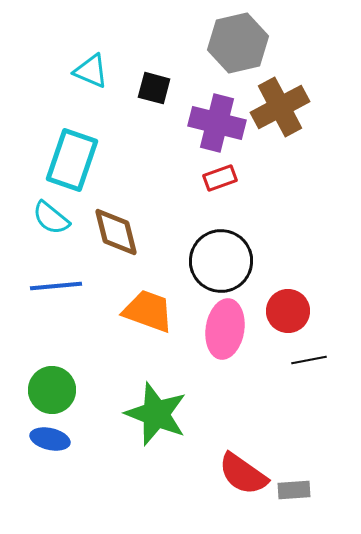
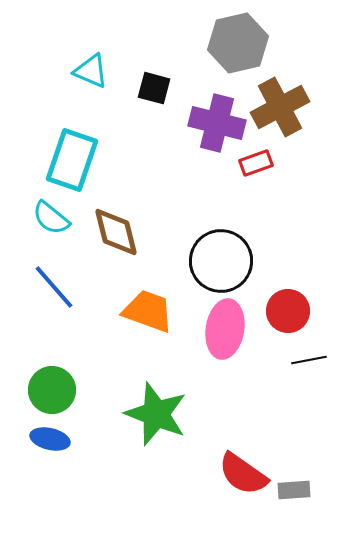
red rectangle: moved 36 px right, 15 px up
blue line: moved 2 px left, 1 px down; rotated 54 degrees clockwise
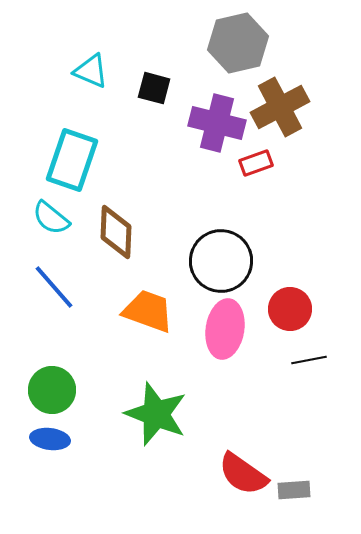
brown diamond: rotated 16 degrees clockwise
red circle: moved 2 px right, 2 px up
blue ellipse: rotated 6 degrees counterclockwise
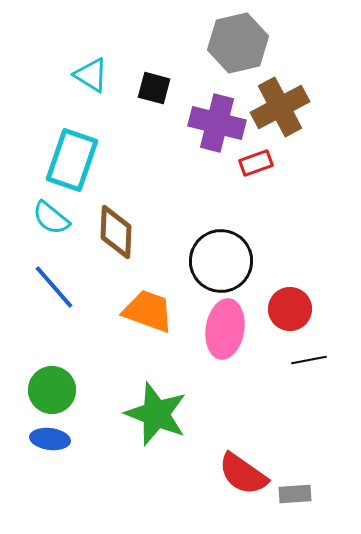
cyan triangle: moved 4 px down; rotated 9 degrees clockwise
gray rectangle: moved 1 px right, 4 px down
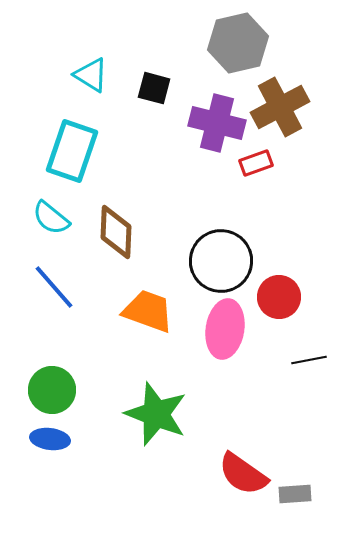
cyan rectangle: moved 9 px up
red circle: moved 11 px left, 12 px up
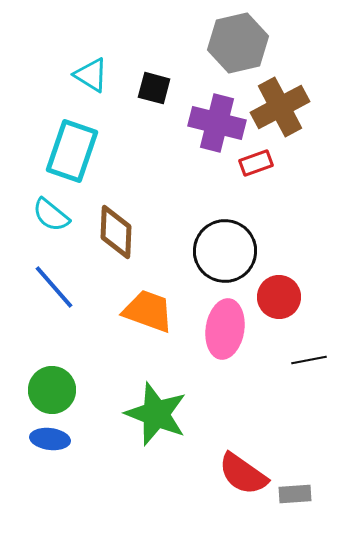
cyan semicircle: moved 3 px up
black circle: moved 4 px right, 10 px up
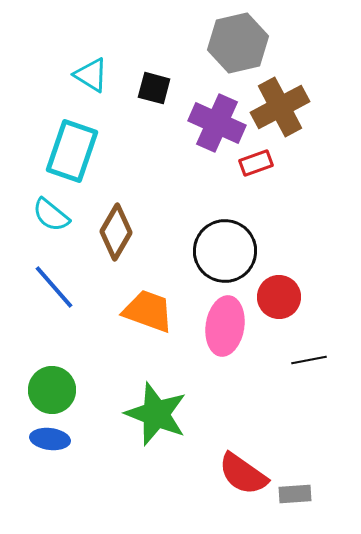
purple cross: rotated 10 degrees clockwise
brown diamond: rotated 28 degrees clockwise
pink ellipse: moved 3 px up
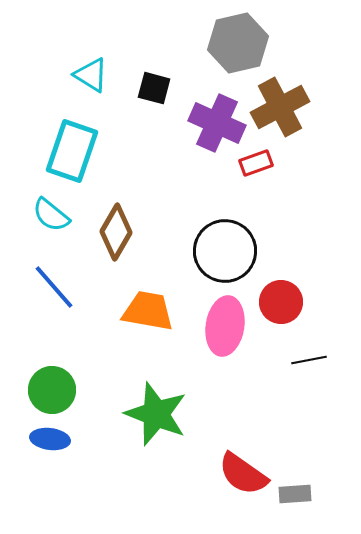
red circle: moved 2 px right, 5 px down
orange trapezoid: rotated 10 degrees counterclockwise
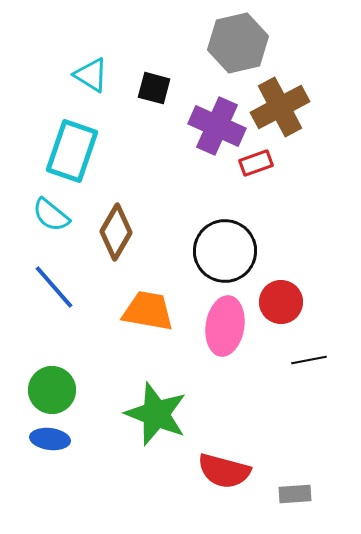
purple cross: moved 3 px down
red semicircle: moved 19 px left, 3 px up; rotated 20 degrees counterclockwise
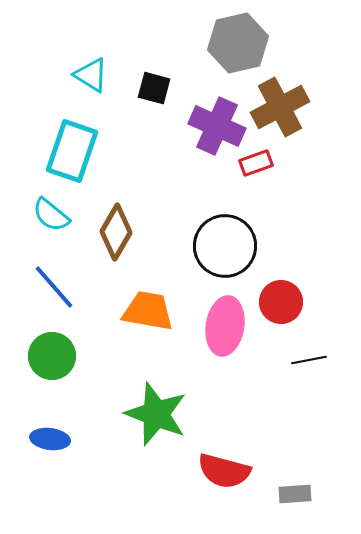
black circle: moved 5 px up
green circle: moved 34 px up
